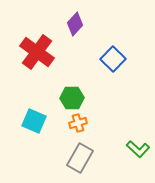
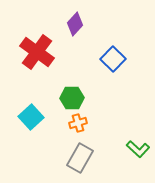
cyan square: moved 3 px left, 4 px up; rotated 25 degrees clockwise
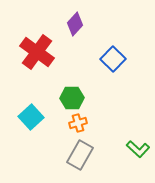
gray rectangle: moved 3 px up
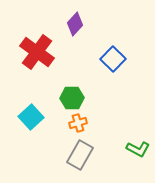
green L-shape: rotated 15 degrees counterclockwise
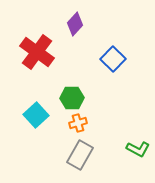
cyan square: moved 5 px right, 2 px up
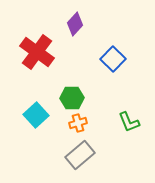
green L-shape: moved 9 px left, 27 px up; rotated 40 degrees clockwise
gray rectangle: rotated 20 degrees clockwise
